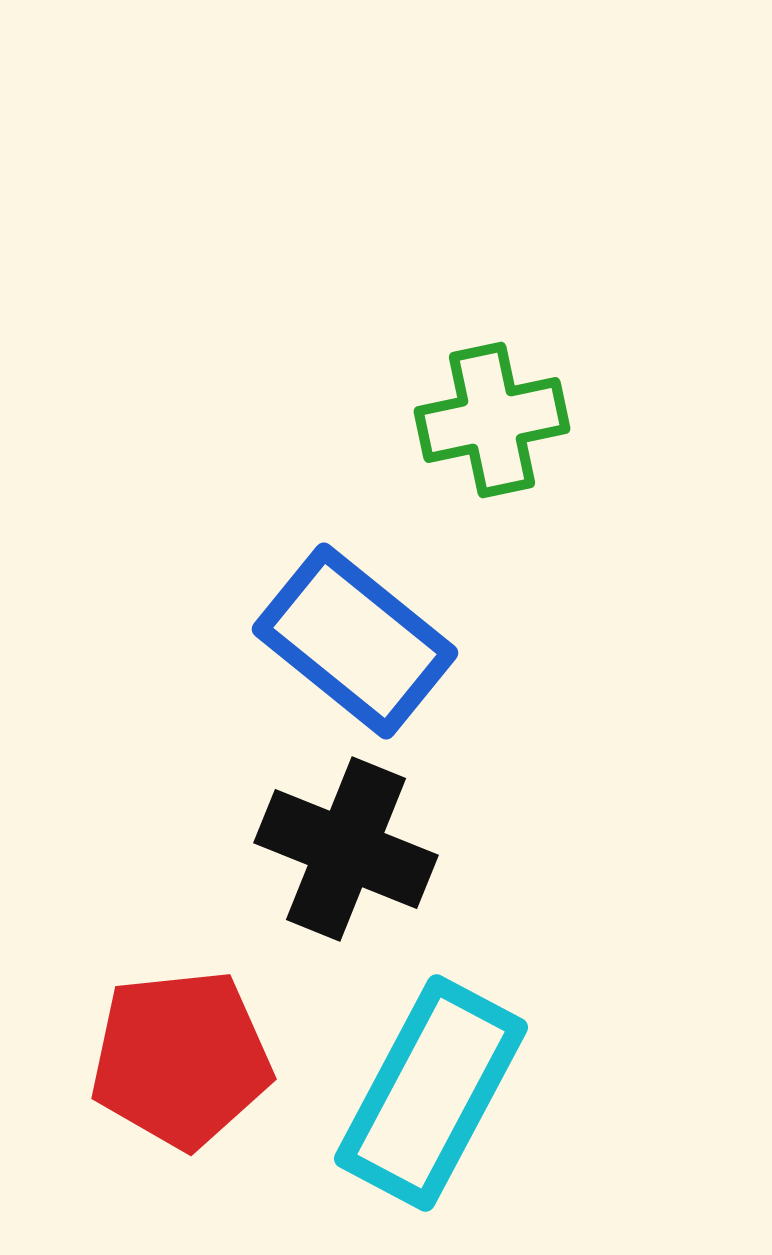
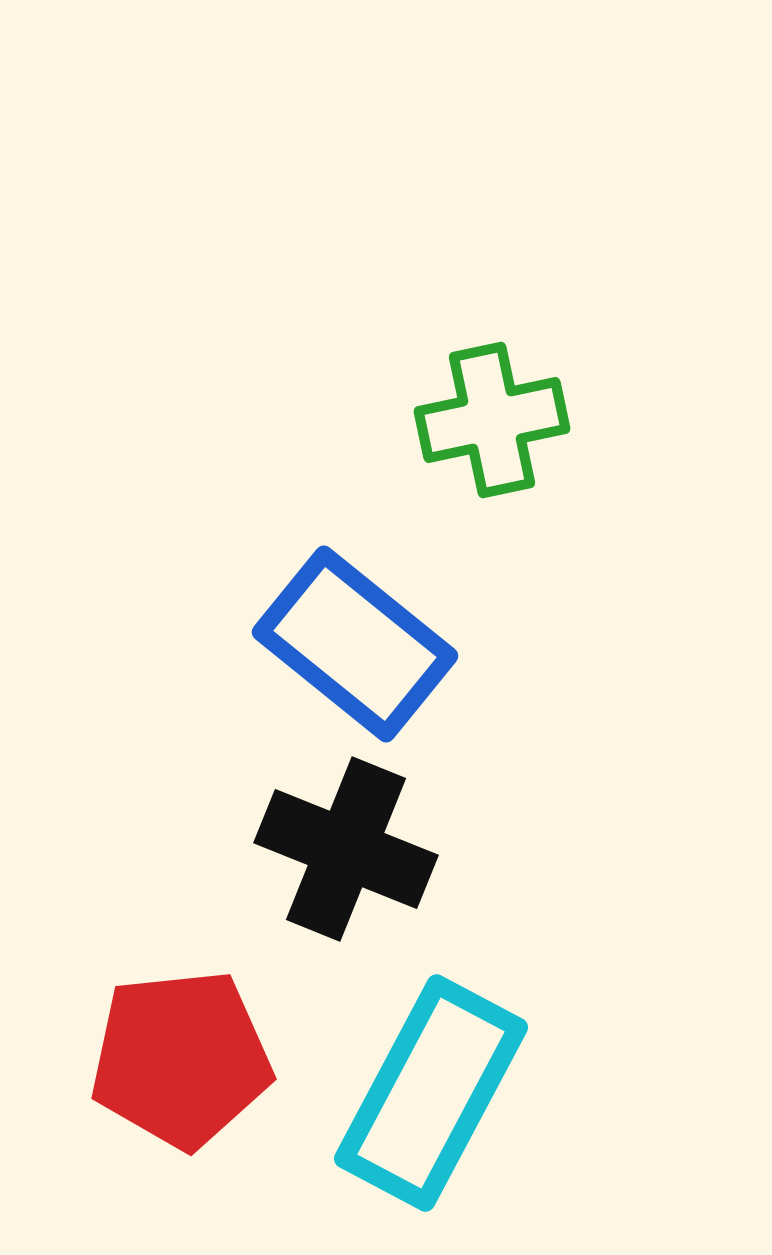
blue rectangle: moved 3 px down
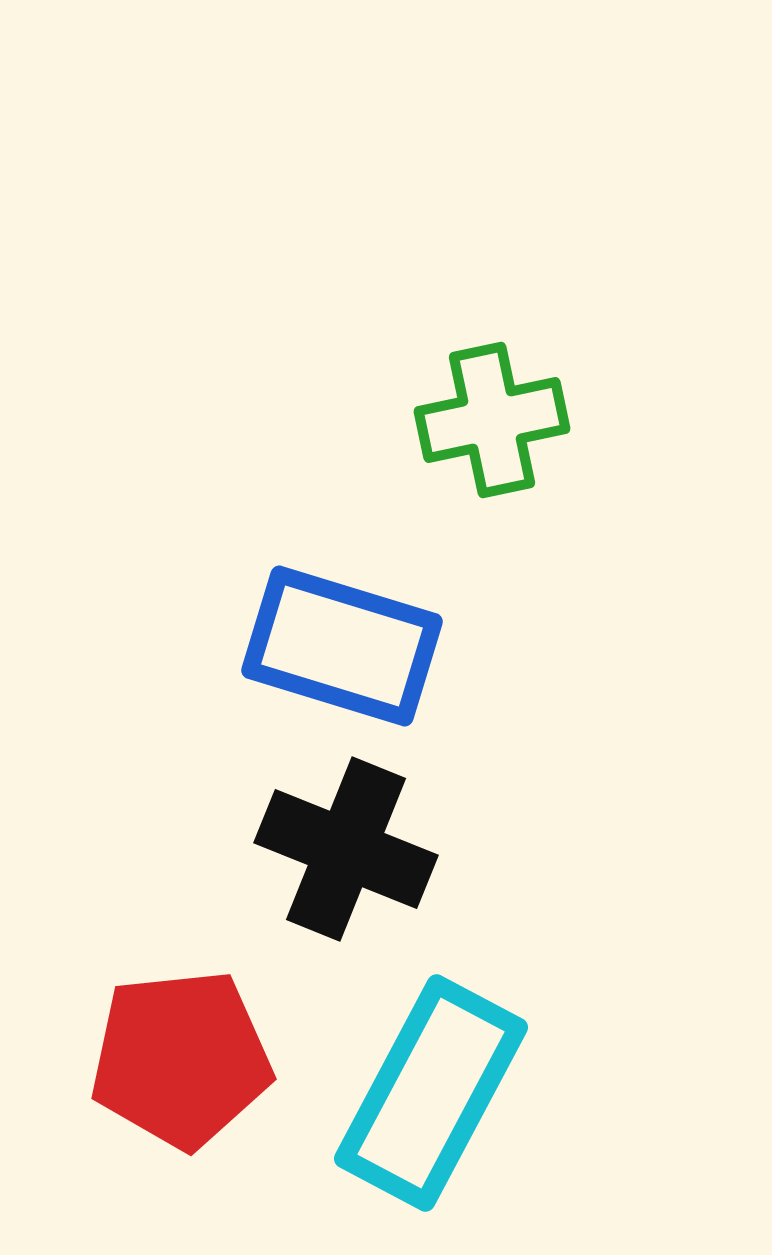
blue rectangle: moved 13 px left, 2 px down; rotated 22 degrees counterclockwise
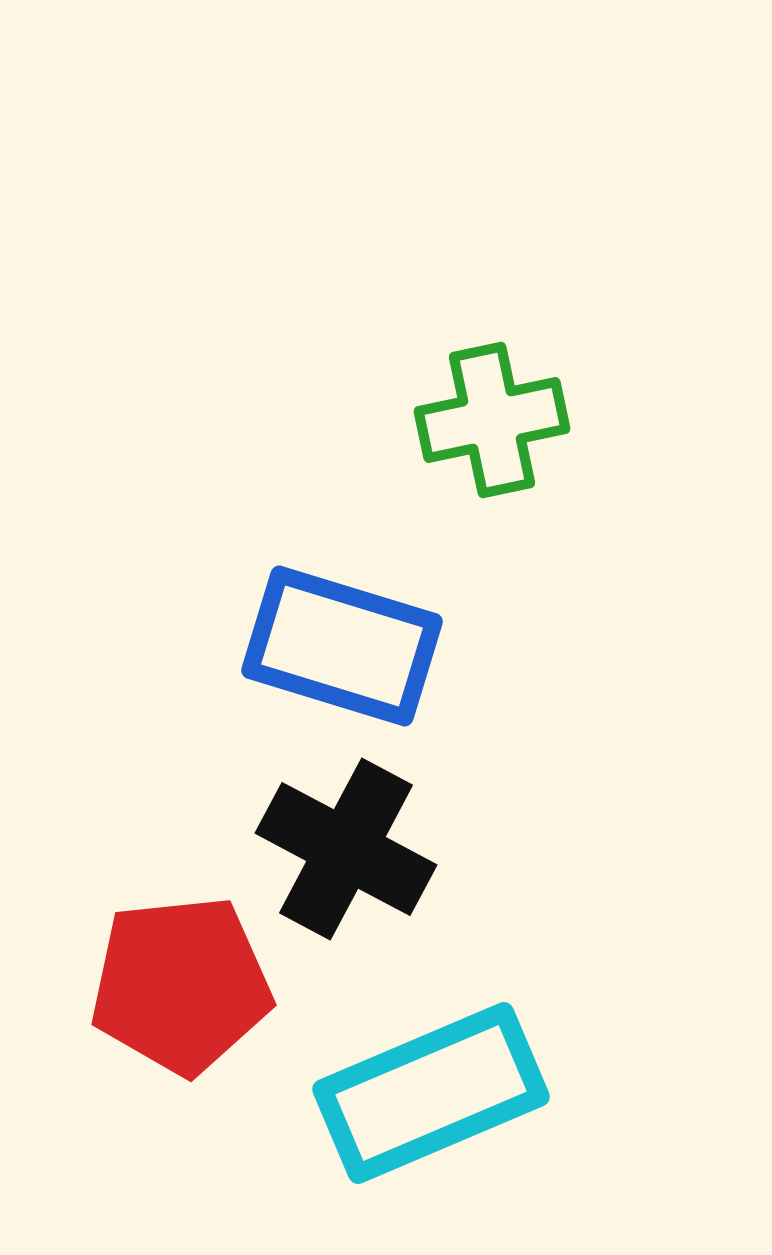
black cross: rotated 6 degrees clockwise
red pentagon: moved 74 px up
cyan rectangle: rotated 39 degrees clockwise
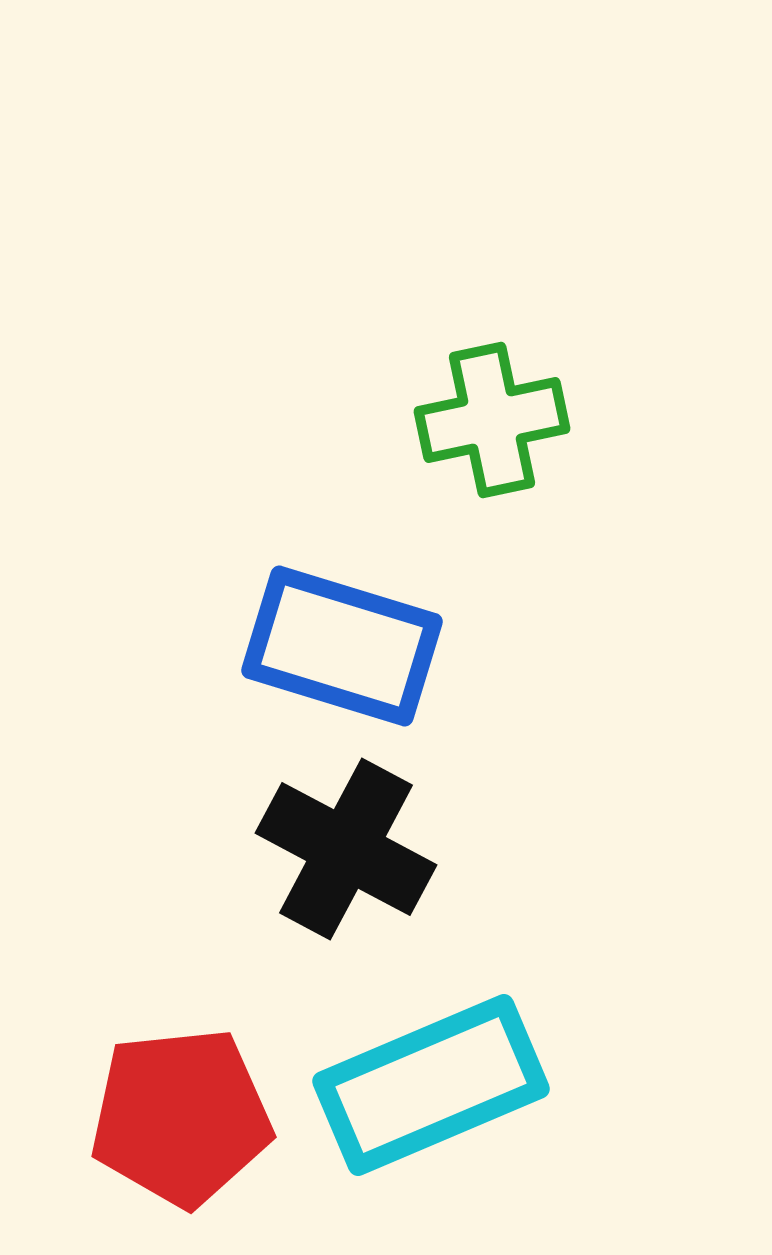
red pentagon: moved 132 px down
cyan rectangle: moved 8 px up
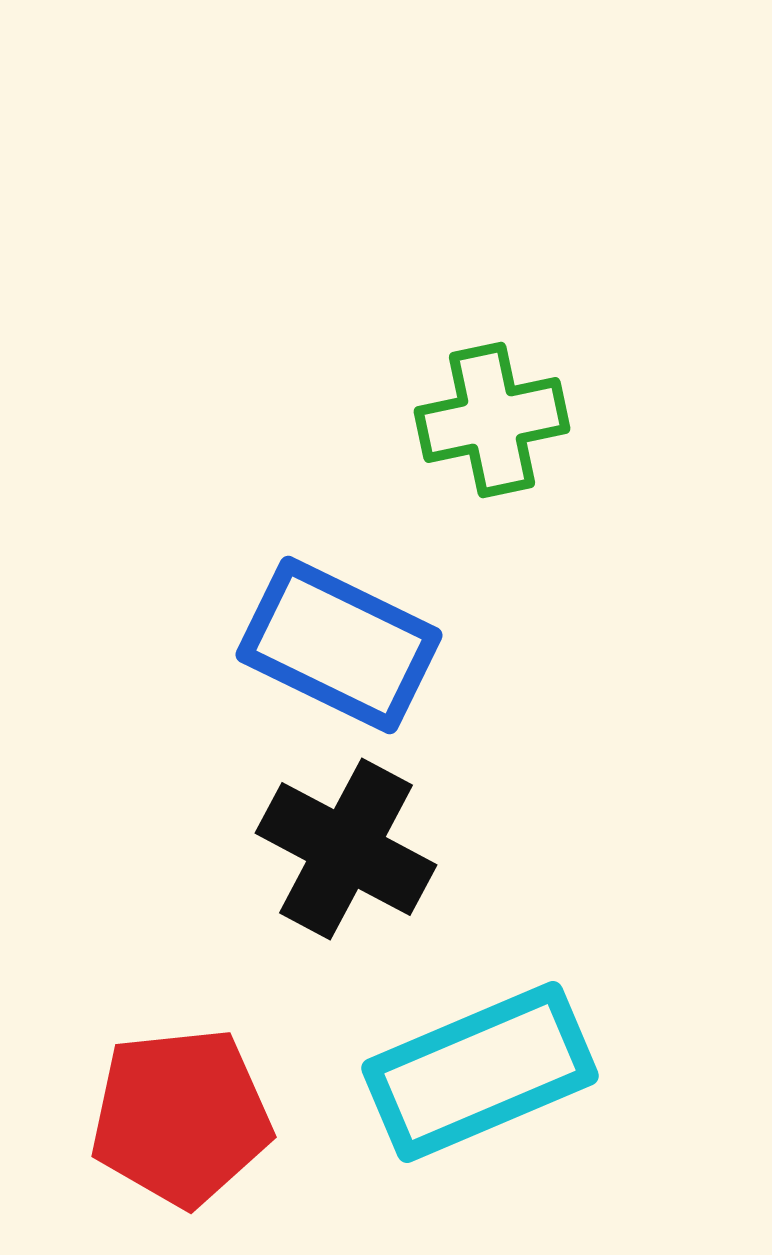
blue rectangle: moved 3 px left, 1 px up; rotated 9 degrees clockwise
cyan rectangle: moved 49 px right, 13 px up
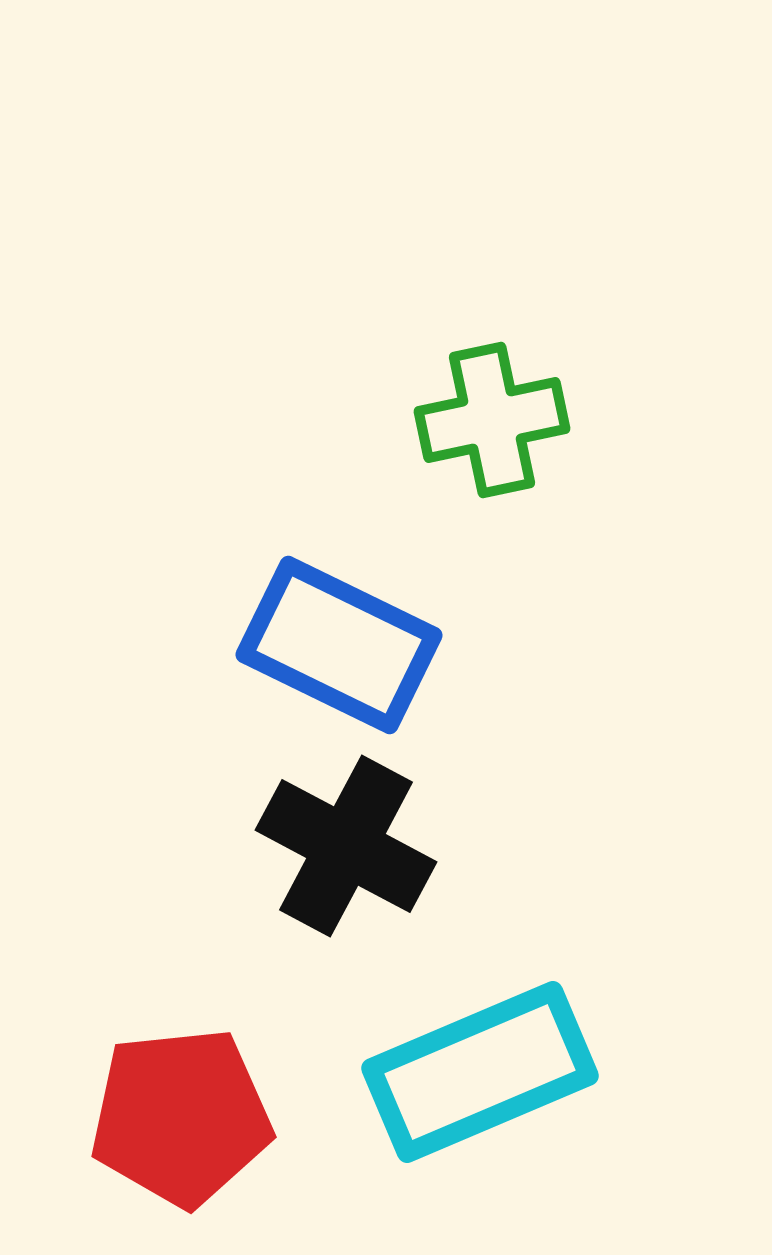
black cross: moved 3 px up
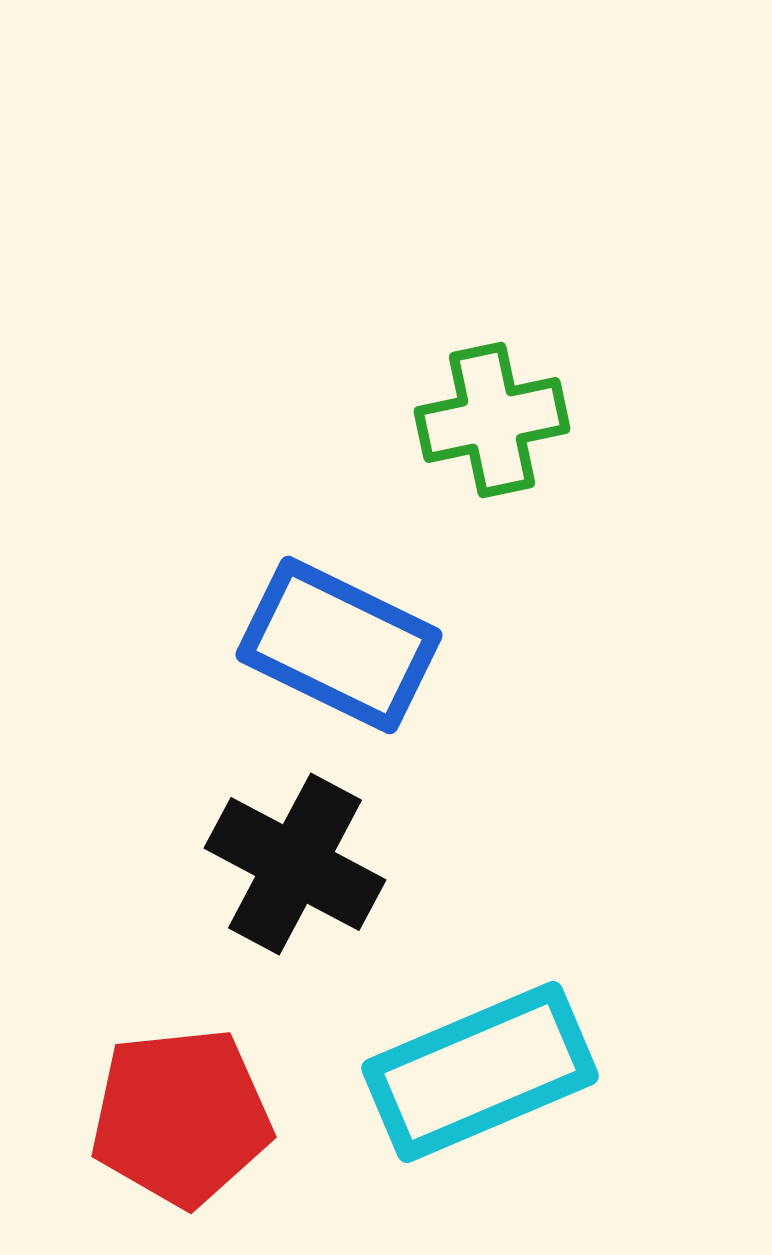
black cross: moved 51 px left, 18 px down
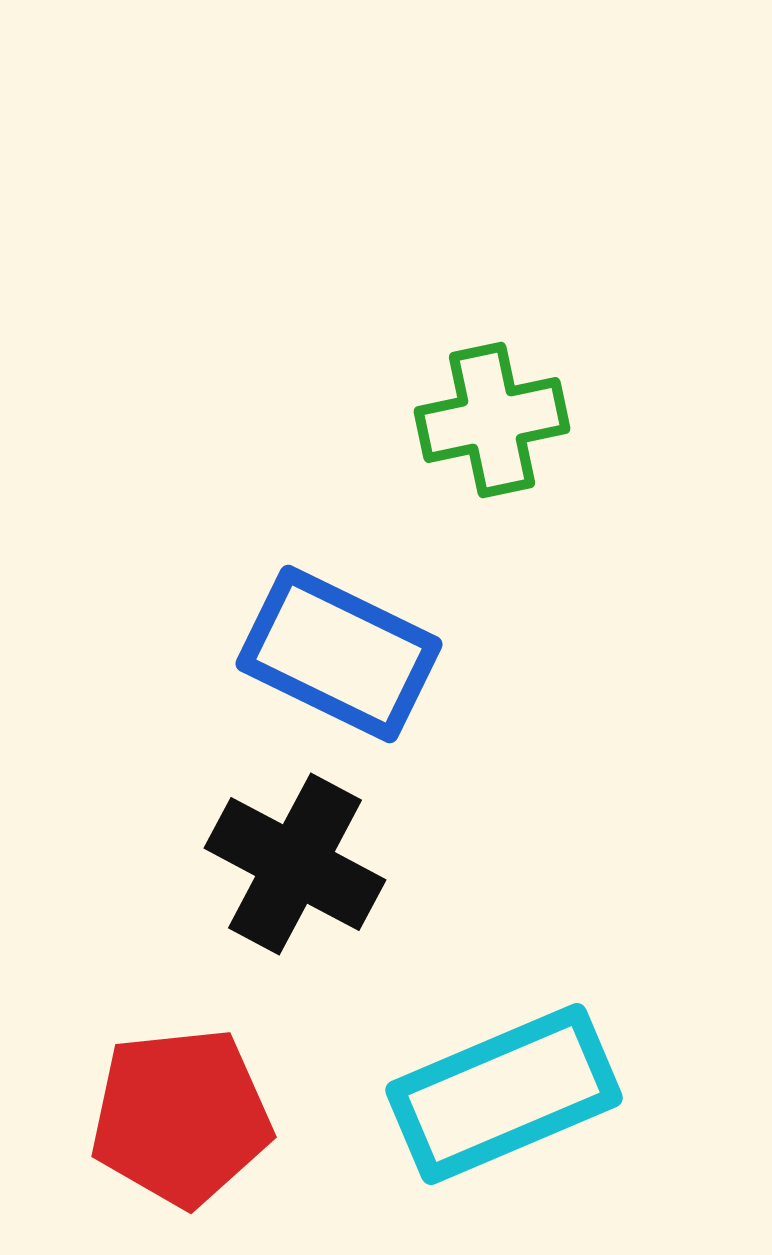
blue rectangle: moved 9 px down
cyan rectangle: moved 24 px right, 22 px down
